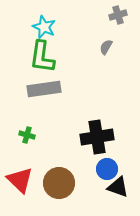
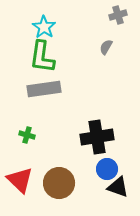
cyan star: rotated 10 degrees clockwise
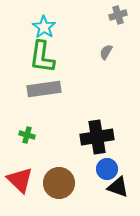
gray semicircle: moved 5 px down
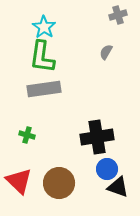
red triangle: moved 1 px left, 1 px down
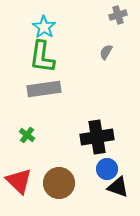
green cross: rotated 21 degrees clockwise
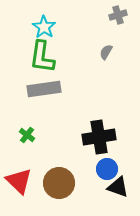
black cross: moved 2 px right
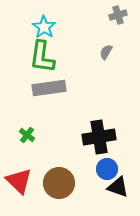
gray rectangle: moved 5 px right, 1 px up
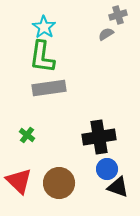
gray semicircle: moved 18 px up; rotated 28 degrees clockwise
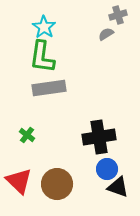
brown circle: moved 2 px left, 1 px down
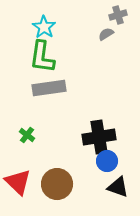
blue circle: moved 8 px up
red triangle: moved 1 px left, 1 px down
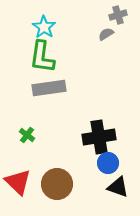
blue circle: moved 1 px right, 2 px down
